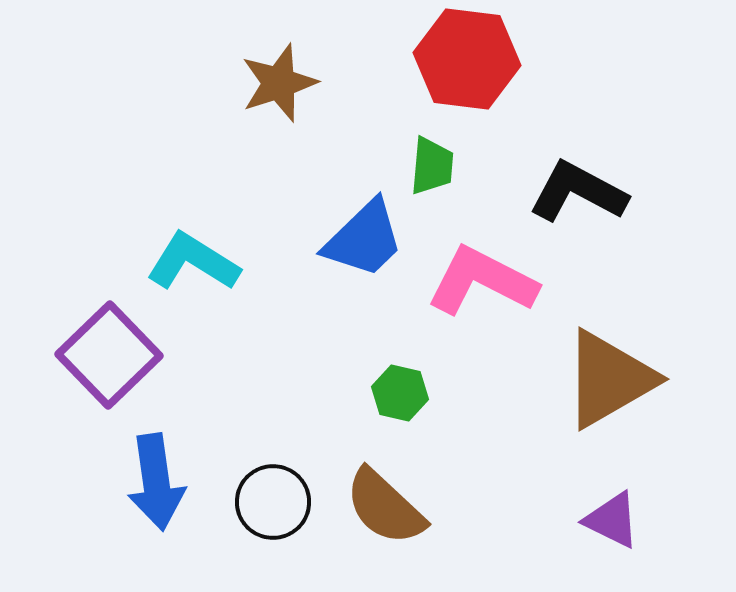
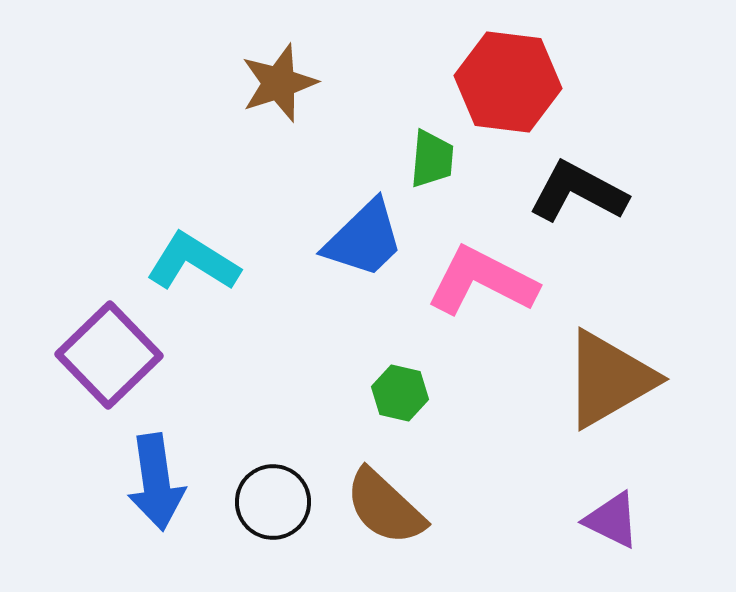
red hexagon: moved 41 px right, 23 px down
green trapezoid: moved 7 px up
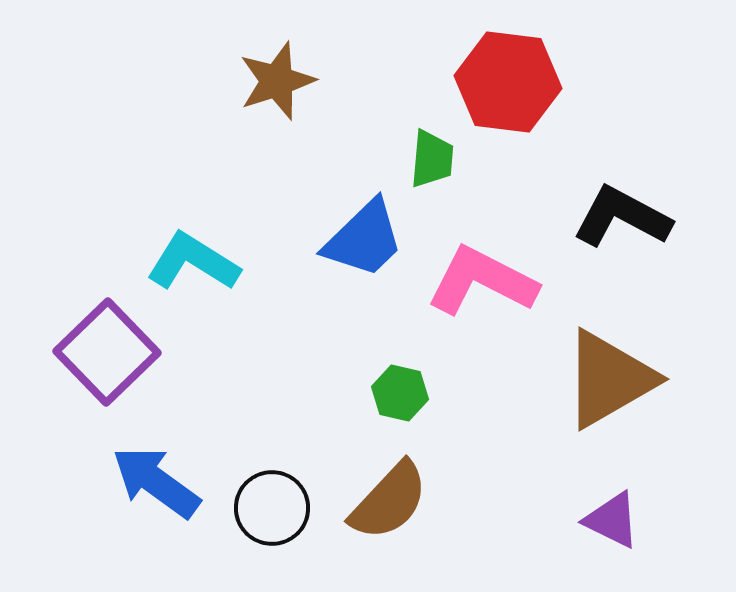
brown star: moved 2 px left, 2 px up
black L-shape: moved 44 px right, 25 px down
purple square: moved 2 px left, 3 px up
blue arrow: rotated 134 degrees clockwise
black circle: moved 1 px left, 6 px down
brown semicircle: moved 4 px right, 6 px up; rotated 90 degrees counterclockwise
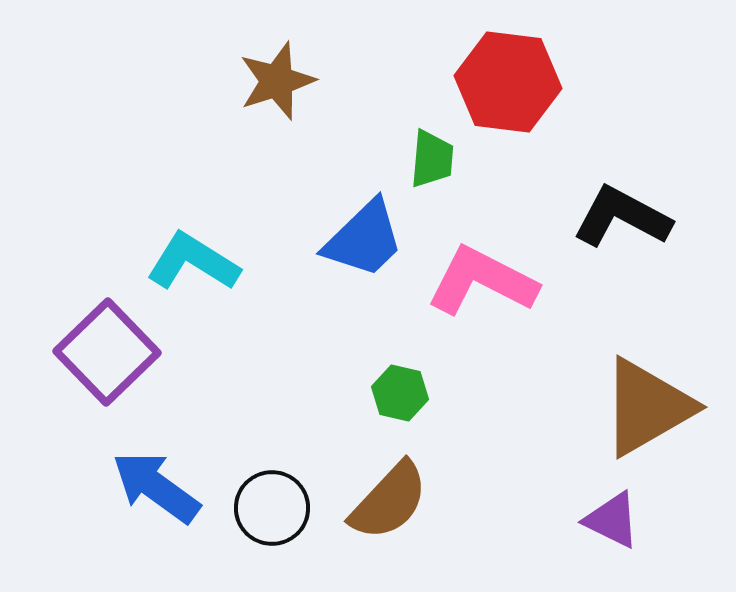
brown triangle: moved 38 px right, 28 px down
blue arrow: moved 5 px down
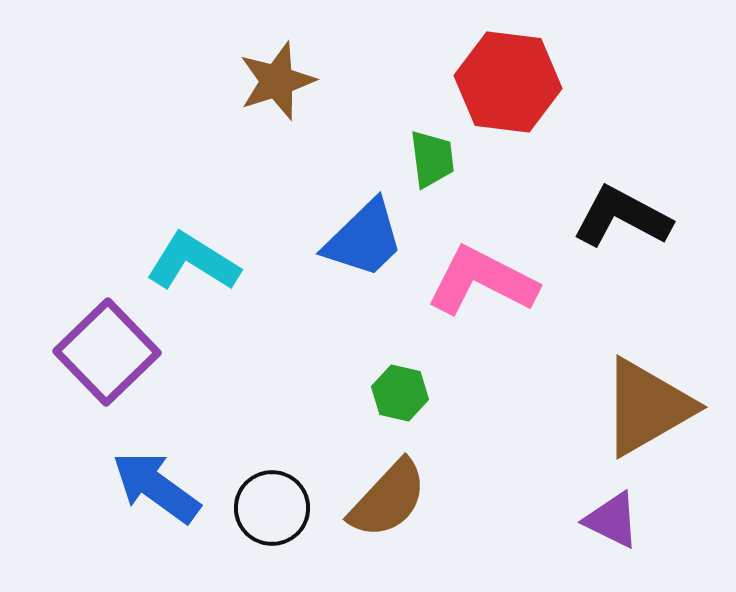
green trapezoid: rotated 12 degrees counterclockwise
brown semicircle: moved 1 px left, 2 px up
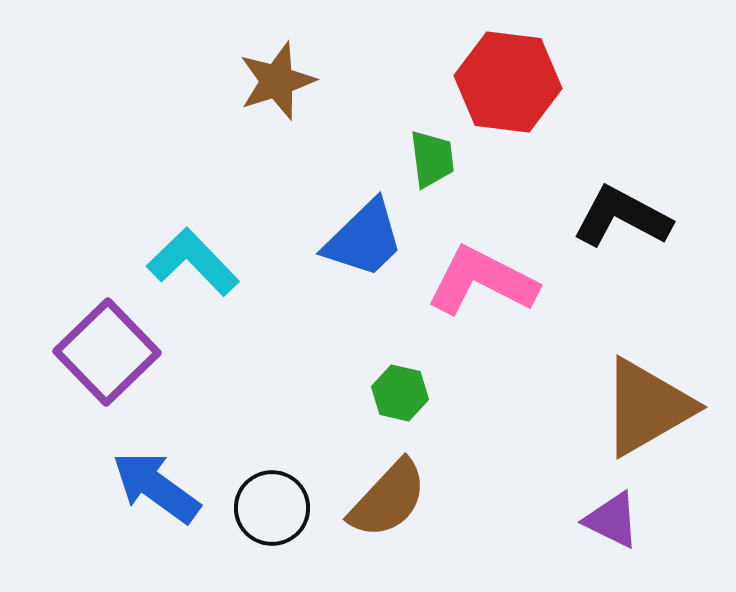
cyan L-shape: rotated 14 degrees clockwise
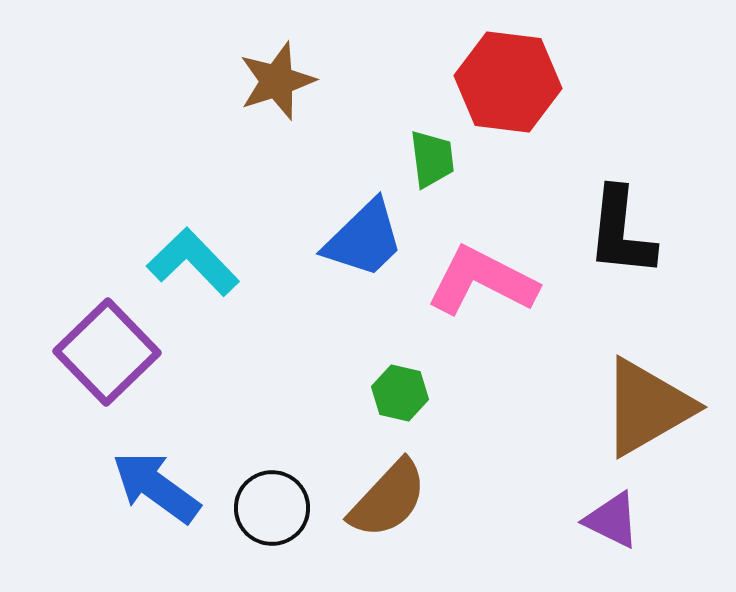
black L-shape: moved 1 px left, 15 px down; rotated 112 degrees counterclockwise
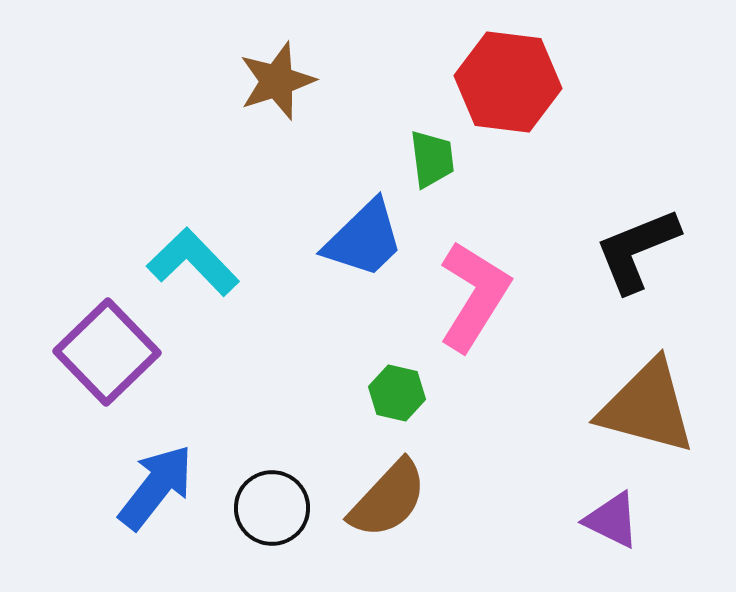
black L-shape: moved 16 px right, 18 px down; rotated 62 degrees clockwise
pink L-shape: moved 8 px left, 15 px down; rotated 95 degrees clockwise
green hexagon: moved 3 px left
brown triangle: rotated 45 degrees clockwise
blue arrow: rotated 92 degrees clockwise
